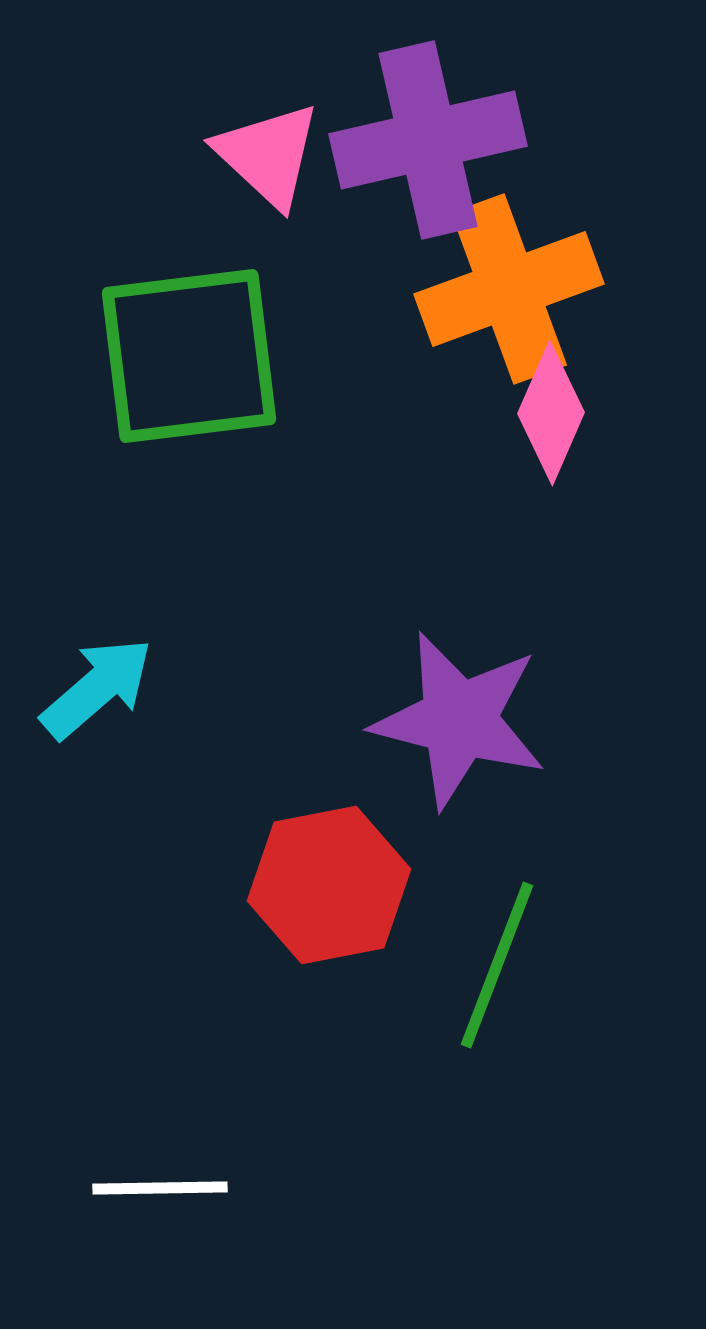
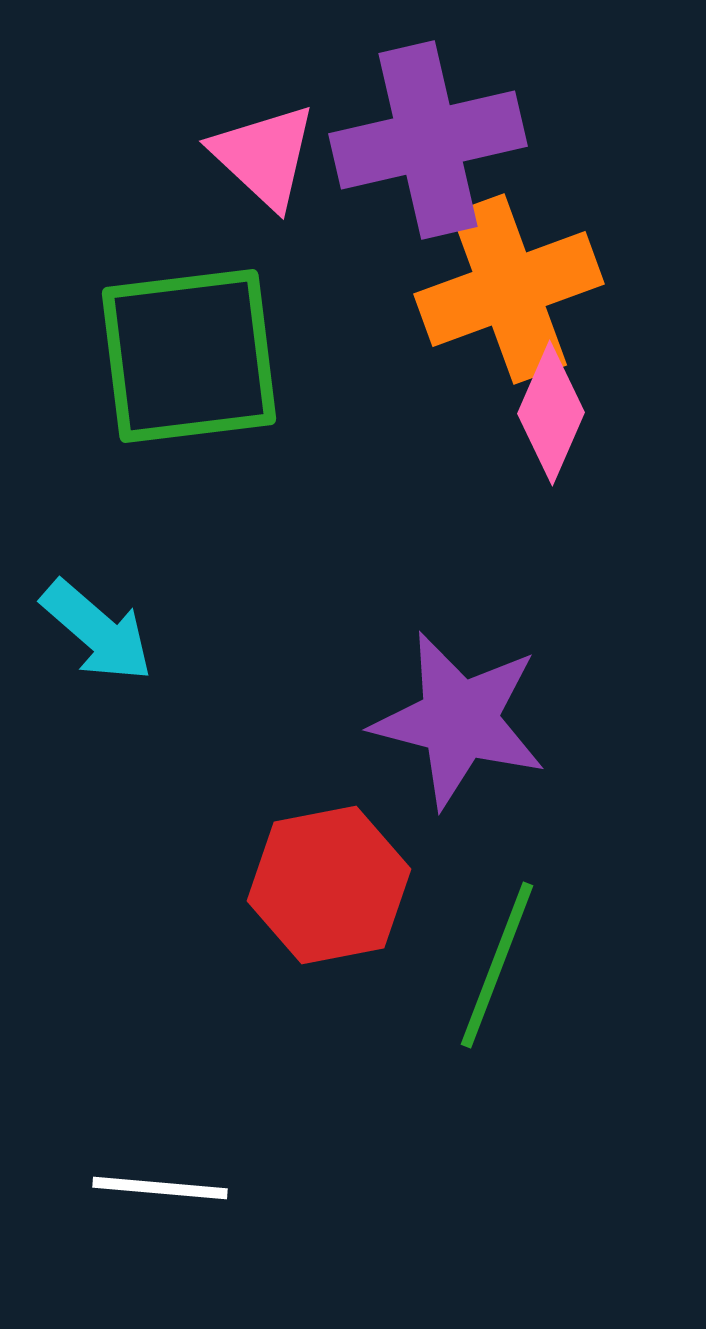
pink triangle: moved 4 px left, 1 px down
cyan arrow: moved 57 px up; rotated 82 degrees clockwise
white line: rotated 6 degrees clockwise
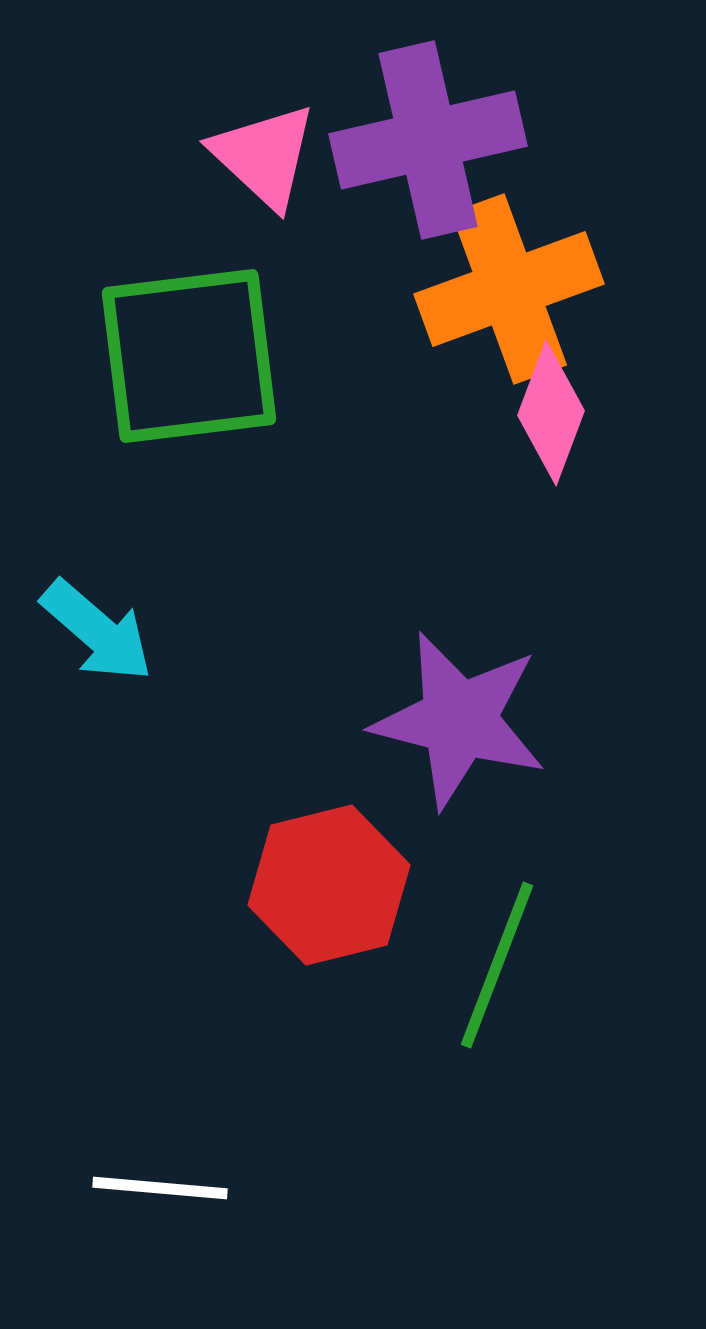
pink diamond: rotated 3 degrees counterclockwise
red hexagon: rotated 3 degrees counterclockwise
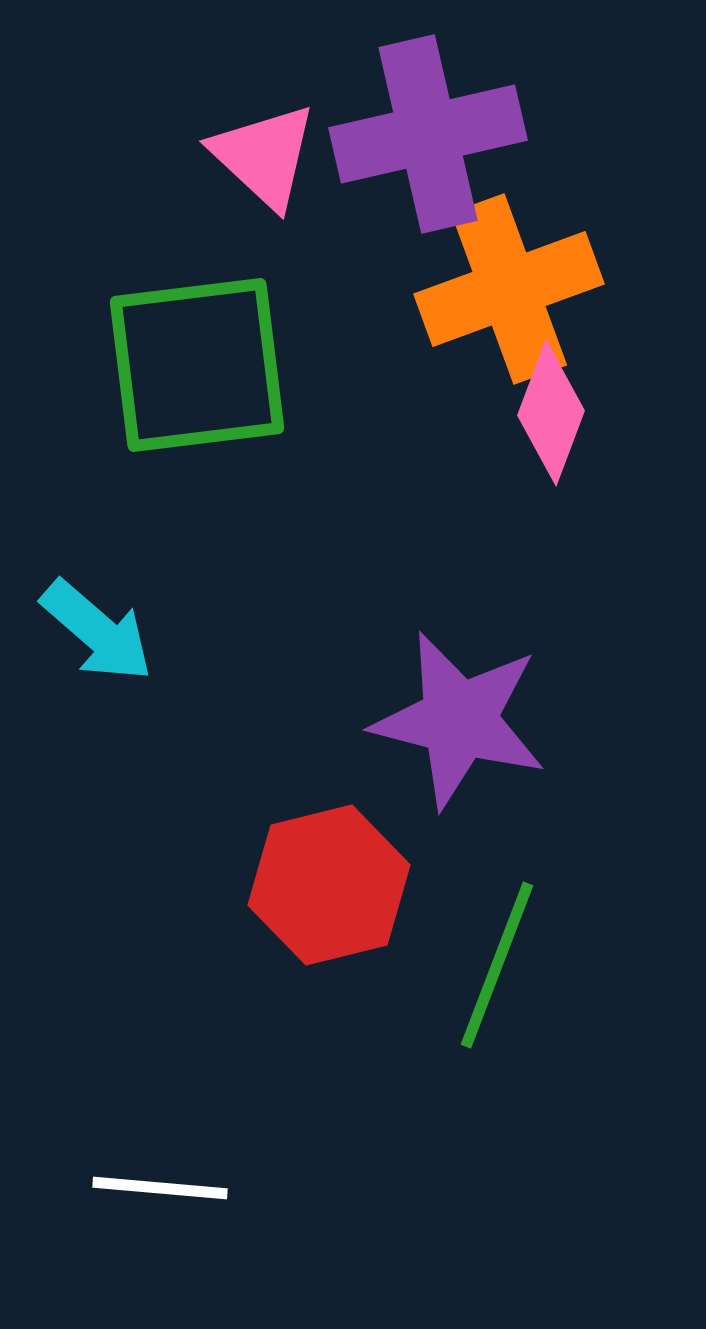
purple cross: moved 6 px up
green square: moved 8 px right, 9 px down
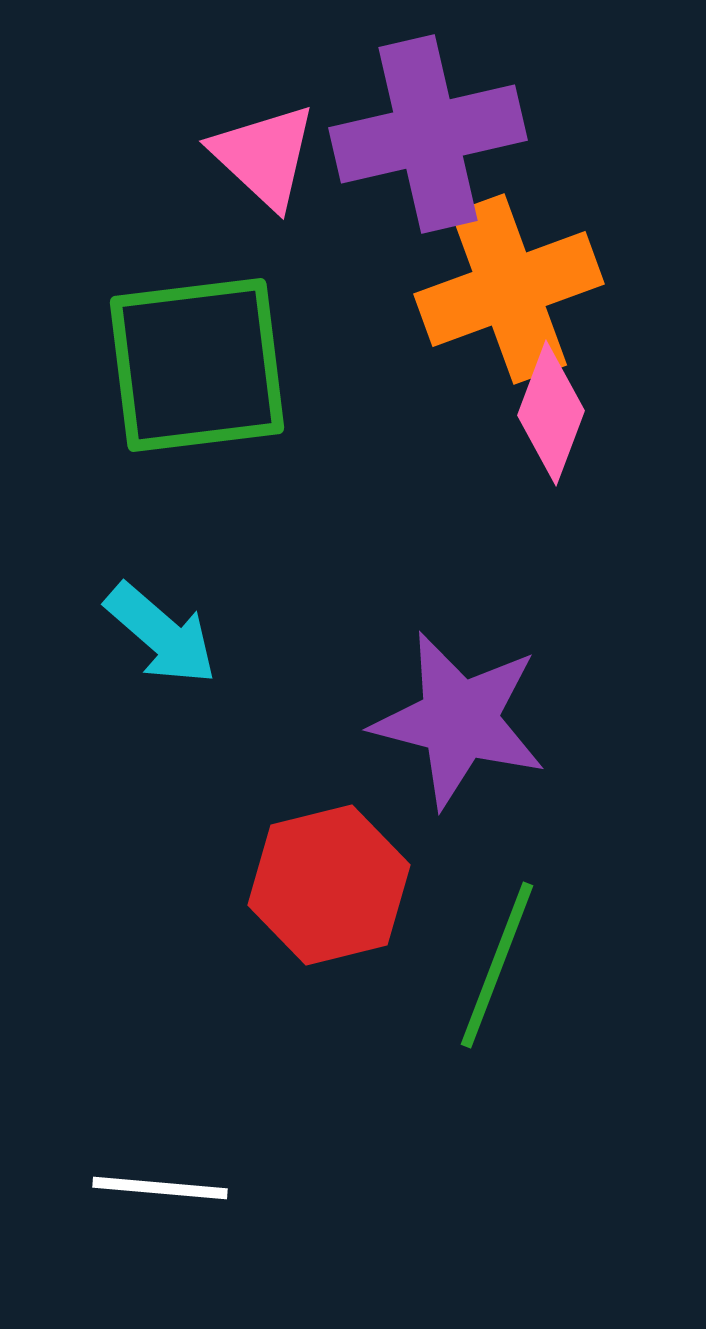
cyan arrow: moved 64 px right, 3 px down
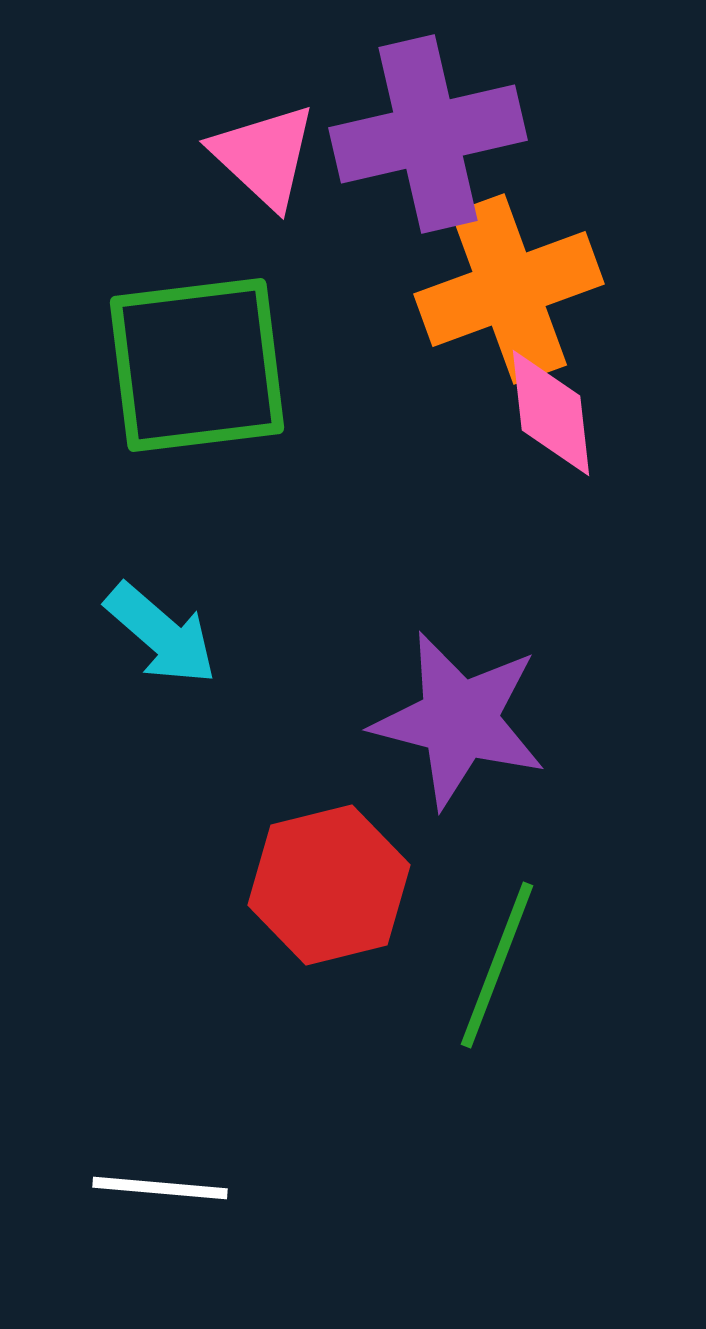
pink diamond: rotated 27 degrees counterclockwise
